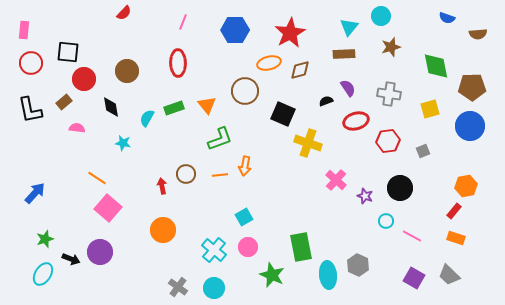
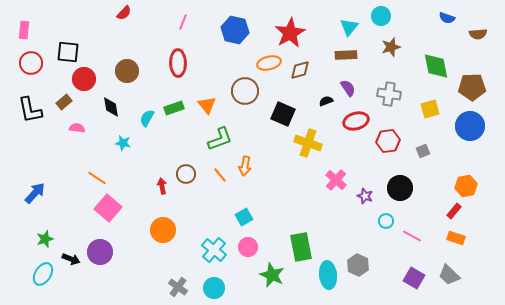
blue hexagon at (235, 30): rotated 12 degrees clockwise
brown rectangle at (344, 54): moved 2 px right, 1 px down
orange line at (220, 175): rotated 56 degrees clockwise
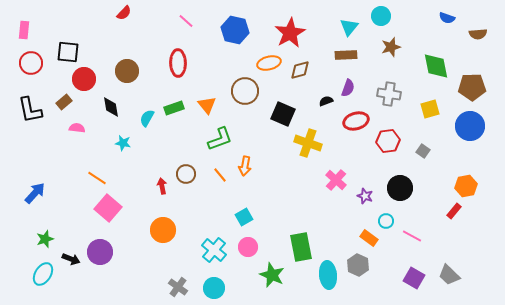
pink line at (183, 22): moved 3 px right, 1 px up; rotated 70 degrees counterclockwise
purple semicircle at (348, 88): rotated 54 degrees clockwise
gray square at (423, 151): rotated 32 degrees counterclockwise
orange rectangle at (456, 238): moved 87 px left; rotated 18 degrees clockwise
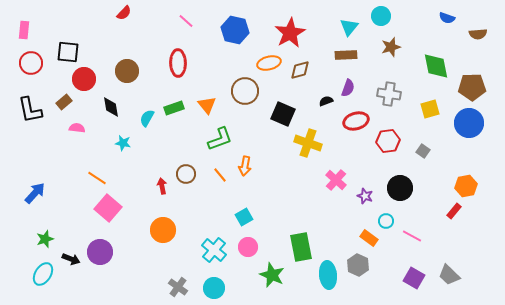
blue circle at (470, 126): moved 1 px left, 3 px up
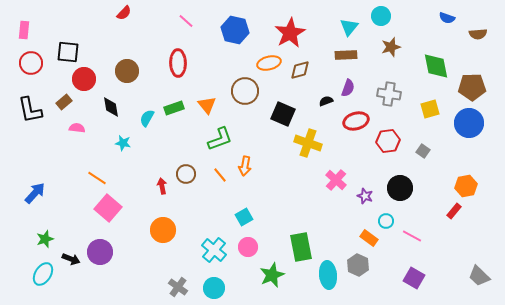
green star at (272, 275): rotated 25 degrees clockwise
gray trapezoid at (449, 275): moved 30 px right, 1 px down
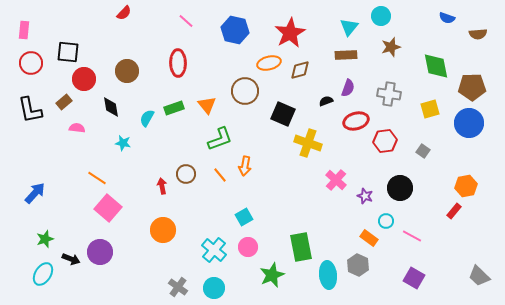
red hexagon at (388, 141): moved 3 px left
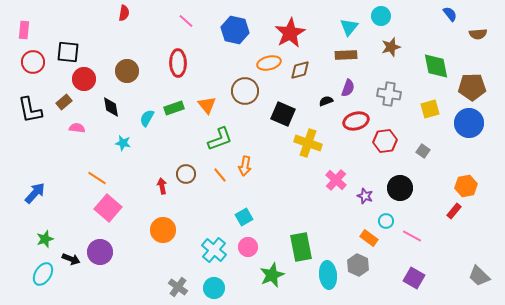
red semicircle at (124, 13): rotated 35 degrees counterclockwise
blue semicircle at (447, 18): moved 3 px right, 4 px up; rotated 147 degrees counterclockwise
red circle at (31, 63): moved 2 px right, 1 px up
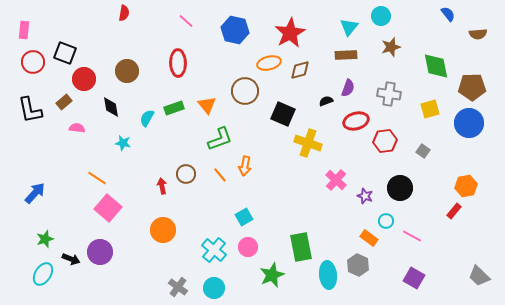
blue semicircle at (450, 14): moved 2 px left
black square at (68, 52): moved 3 px left, 1 px down; rotated 15 degrees clockwise
